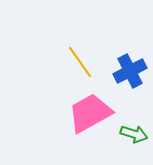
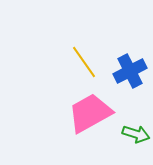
yellow line: moved 4 px right
green arrow: moved 2 px right
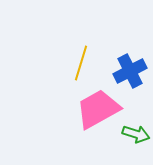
yellow line: moved 3 px left, 1 px down; rotated 52 degrees clockwise
pink trapezoid: moved 8 px right, 4 px up
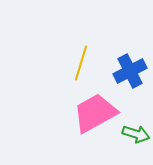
pink trapezoid: moved 3 px left, 4 px down
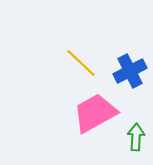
yellow line: rotated 64 degrees counterclockwise
green arrow: moved 3 px down; rotated 104 degrees counterclockwise
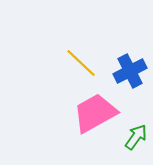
green arrow: rotated 32 degrees clockwise
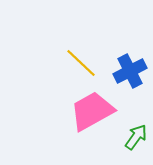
pink trapezoid: moved 3 px left, 2 px up
